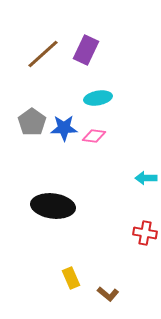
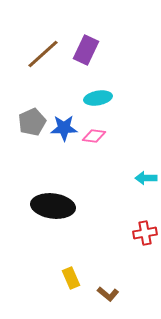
gray pentagon: rotated 12 degrees clockwise
red cross: rotated 20 degrees counterclockwise
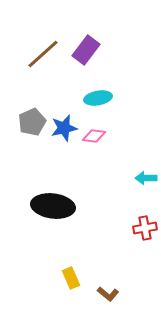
purple rectangle: rotated 12 degrees clockwise
blue star: rotated 12 degrees counterclockwise
red cross: moved 5 px up
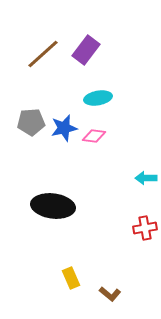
gray pentagon: moved 1 px left; rotated 20 degrees clockwise
brown L-shape: moved 2 px right
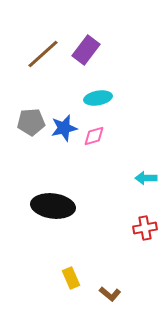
pink diamond: rotated 25 degrees counterclockwise
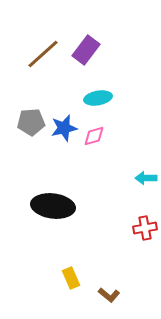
brown L-shape: moved 1 px left, 1 px down
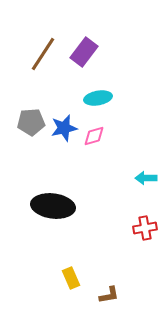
purple rectangle: moved 2 px left, 2 px down
brown line: rotated 15 degrees counterclockwise
brown L-shape: rotated 50 degrees counterclockwise
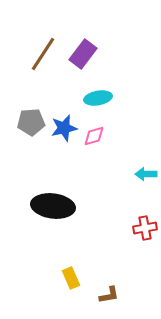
purple rectangle: moved 1 px left, 2 px down
cyan arrow: moved 4 px up
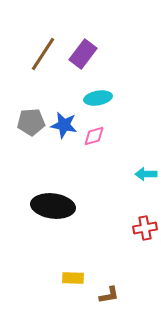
blue star: moved 3 px up; rotated 24 degrees clockwise
yellow rectangle: moved 2 px right; rotated 65 degrees counterclockwise
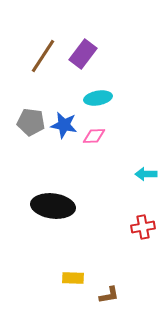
brown line: moved 2 px down
gray pentagon: rotated 12 degrees clockwise
pink diamond: rotated 15 degrees clockwise
red cross: moved 2 px left, 1 px up
